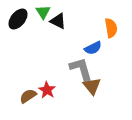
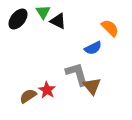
orange semicircle: moved 1 px left; rotated 36 degrees counterclockwise
gray L-shape: moved 4 px left, 5 px down
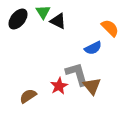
red star: moved 12 px right, 4 px up; rotated 12 degrees clockwise
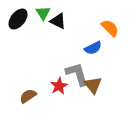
green triangle: moved 1 px down
brown triangle: moved 1 px right, 1 px up
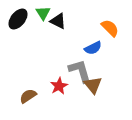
gray L-shape: moved 3 px right, 3 px up
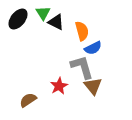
black triangle: moved 2 px left, 1 px down
orange semicircle: moved 28 px left, 3 px down; rotated 30 degrees clockwise
gray L-shape: moved 2 px right, 4 px up
brown triangle: moved 1 px down
brown semicircle: moved 4 px down
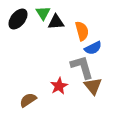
black triangle: rotated 30 degrees counterclockwise
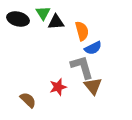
black ellipse: rotated 65 degrees clockwise
red star: moved 1 px left, 1 px down; rotated 12 degrees clockwise
brown semicircle: rotated 78 degrees clockwise
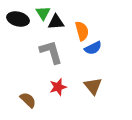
gray L-shape: moved 31 px left, 15 px up
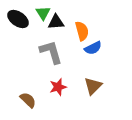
black ellipse: rotated 20 degrees clockwise
brown triangle: rotated 24 degrees clockwise
